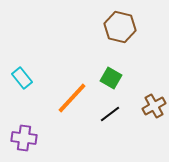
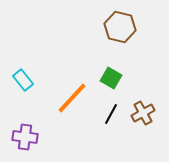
cyan rectangle: moved 1 px right, 2 px down
brown cross: moved 11 px left, 7 px down
black line: moved 1 px right; rotated 25 degrees counterclockwise
purple cross: moved 1 px right, 1 px up
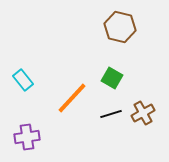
green square: moved 1 px right
black line: rotated 45 degrees clockwise
purple cross: moved 2 px right; rotated 15 degrees counterclockwise
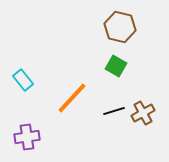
green square: moved 4 px right, 12 px up
black line: moved 3 px right, 3 px up
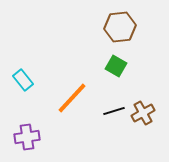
brown hexagon: rotated 20 degrees counterclockwise
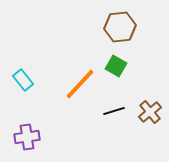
orange line: moved 8 px right, 14 px up
brown cross: moved 7 px right, 1 px up; rotated 10 degrees counterclockwise
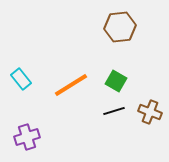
green square: moved 15 px down
cyan rectangle: moved 2 px left, 1 px up
orange line: moved 9 px left, 1 px down; rotated 15 degrees clockwise
brown cross: rotated 30 degrees counterclockwise
purple cross: rotated 10 degrees counterclockwise
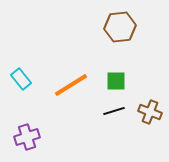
green square: rotated 30 degrees counterclockwise
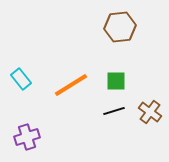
brown cross: rotated 15 degrees clockwise
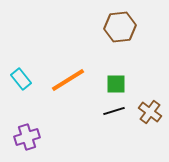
green square: moved 3 px down
orange line: moved 3 px left, 5 px up
